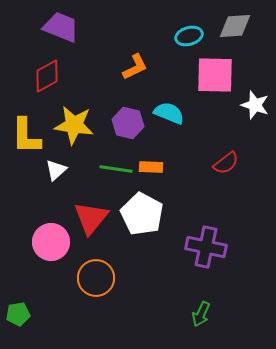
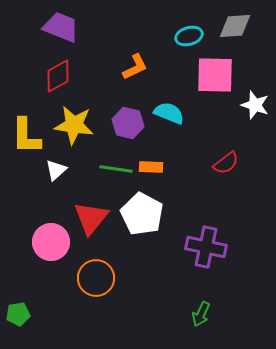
red diamond: moved 11 px right
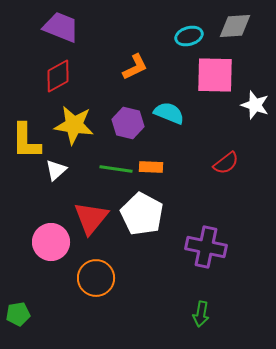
yellow L-shape: moved 5 px down
green arrow: rotated 15 degrees counterclockwise
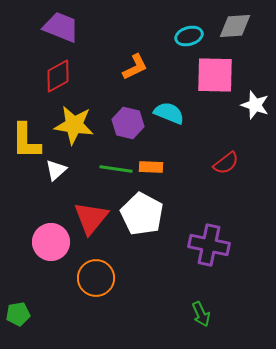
purple cross: moved 3 px right, 2 px up
green arrow: rotated 35 degrees counterclockwise
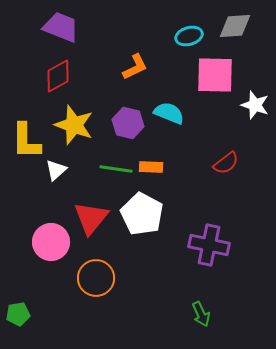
yellow star: rotated 12 degrees clockwise
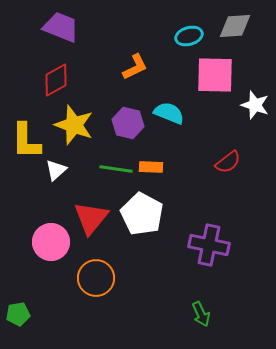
red diamond: moved 2 px left, 4 px down
red semicircle: moved 2 px right, 1 px up
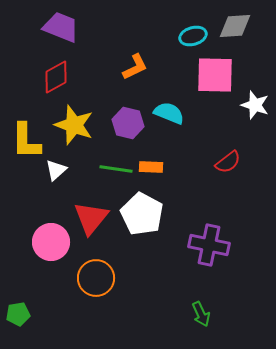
cyan ellipse: moved 4 px right
red diamond: moved 3 px up
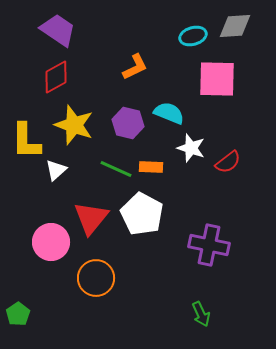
purple trapezoid: moved 3 px left, 3 px down; rotated 12 degrees clockwise
pink square: moved 2 px right, 4 px down
white star: moved 64 px left, 43 px down
green line: rotated 16 degrees clockwise
green pentagon: rotated 25 degrees counterclockwise
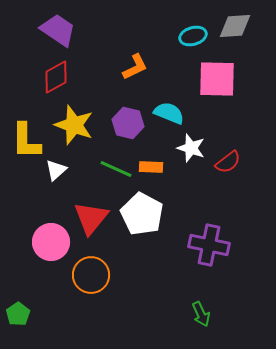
orange circle: moved 5 px left, 3 px up
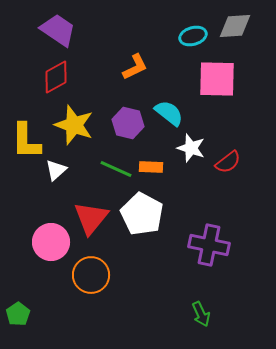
cyan semicircle: rotated 16 degrees clockwise
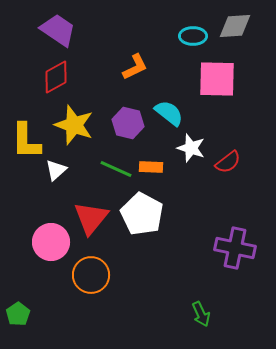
cyan ellipse: rotated 16 degrees clockwise
purple cross: moved 26 px right, 3 px down
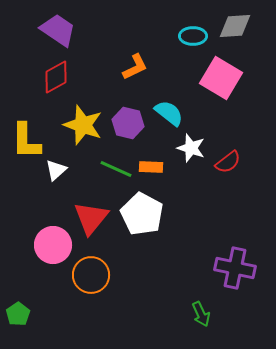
pink square: moved 4 px right, 1 px up; rotated 30 degrees clockwise
yellow star: moved 9 px right
pink circle: moved 2 px right, 3 px down
purple cross: moved 20 px down
